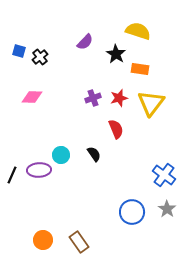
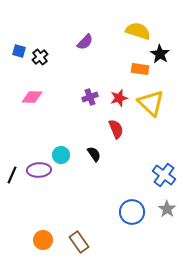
black star: moved 44 px right
purple cross: moved 3 px left, 1 px up
yellow triangle: rotated 24 degrees counterclockwise
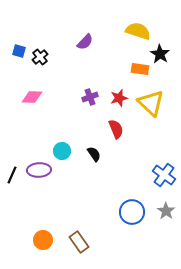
cyan circle: moved 1 px right, 4 px up
gray star: moved 1 px left, 2 px down
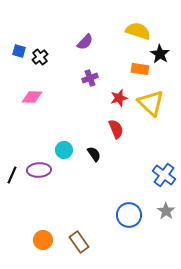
purple cross: moved 19 px up
cyan circle: moved 2 px right, 1 px up
blue circle: moved 3 px left, 3 px down
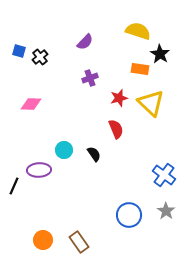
pink diamond: moved 1 px left, 7 px down
black line: moved 2 px right, 11 px down
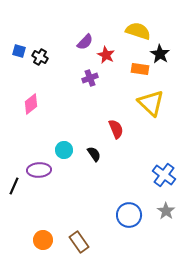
black cross: rotated 21 degrees counterclockwise
red star: moved 13 px left, 43 px up; rotated 30 degrees counterclockwise
pink diamond: rotated 40 degrees counterclockwise
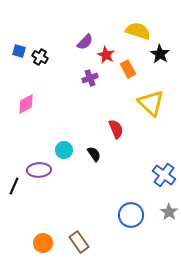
orange rectangle: moved 12 px left; rotated 54 degrees clockwise
pink diamond: moved 5 px left; rotated 10 degrees clockwise
gray star: moved 3 px right, 1 px down
blue circle: moved 2 px right
orange circle: moved 3 px down
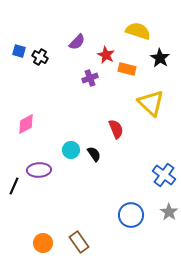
purple semicircle: moved 8 px left
black star: moved 4 px down
orange rectangle: moved 1 px left; rotated 48 degrees counterclockwise
pink diamond: moved 20 px down
cyan circle: moved 7 px right
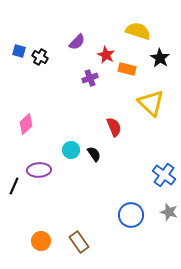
pink diamond: rotated 15 degrees counterclockwise
red semicircle: moved 2 px left, 2 px up
gray star: rotated 18 degrees counterclockwise
orange circle: moved 2 px left, 2 px up
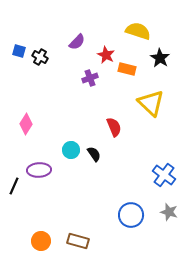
pink diamond: rotated 15 degrees counterclockwise
brown rectangle: moved 1 px left, 1 px up; rotated 40 degrees counterclockwise
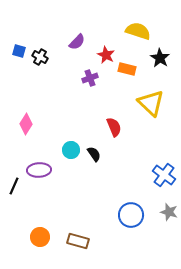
orange circle: moved 1 px left, 4 px up
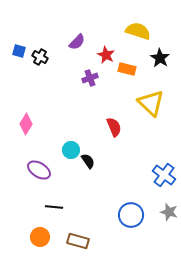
black semicircle: moved 6 px left, 7 px down
purple ellipse: rotated 35 degrees clockwise
black line: moved 40 px right, 21 px down; rotated 72 degrees clockwise
